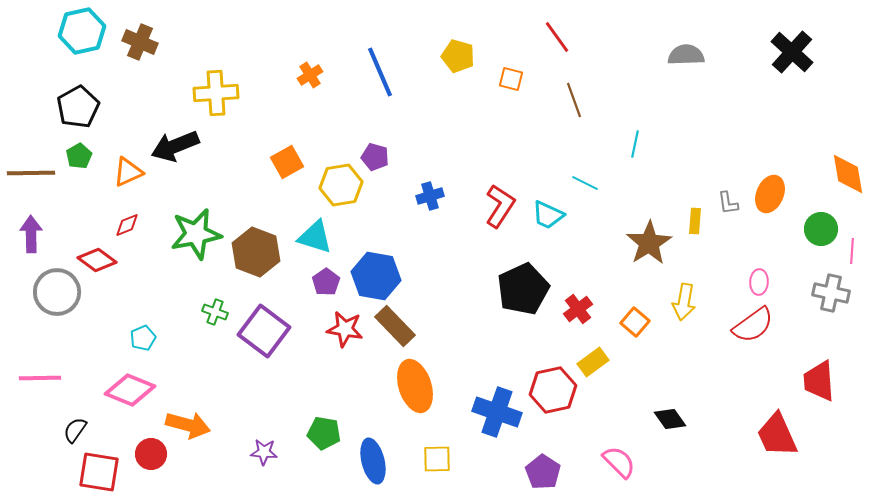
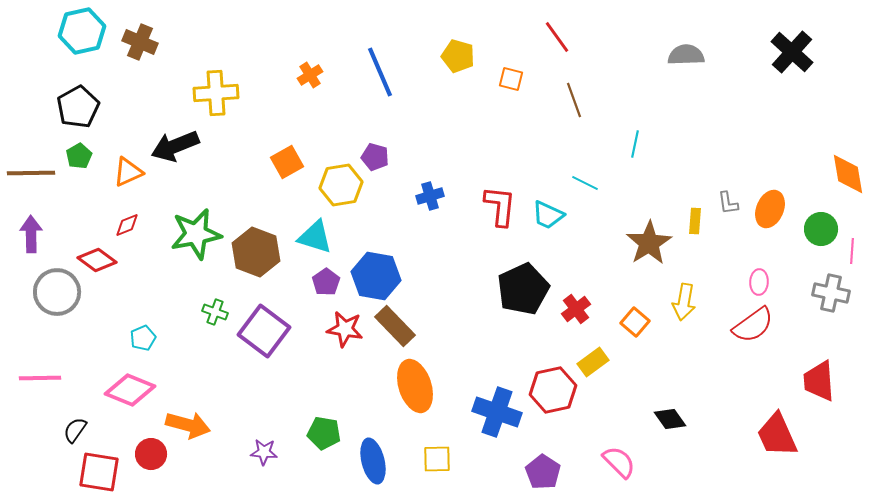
orange ellipse at (770, 194): moved 15 px down
red L-shape at (500, 206): rotated 27 degrees counterclockwise
red cross at (578, 309): moved 2 px left
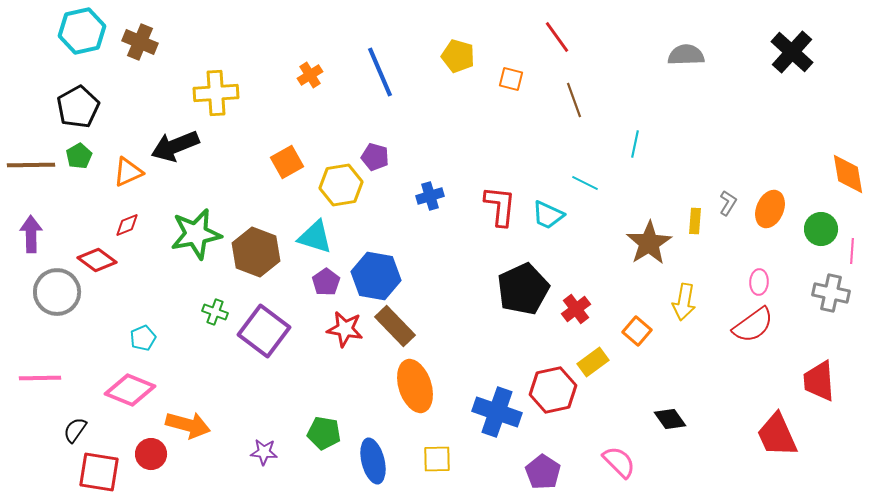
brown line at (31, 173): moved 8 px up
gray L-shape at (728, 203): rotated 140 degrees counterclockwise
orange square at (635, 322): moved 2 px right, 9 px down
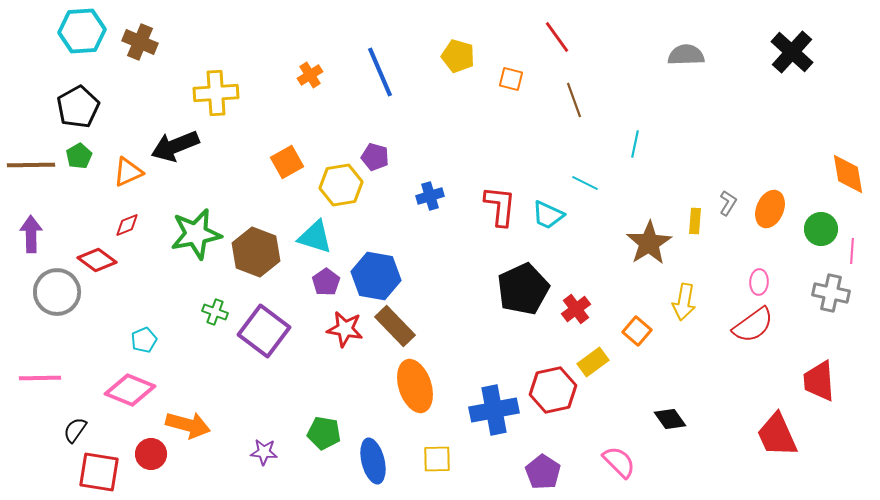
cyan hexagon at (82, 31): rotated 9 degrees clockwise
cyan pentagon at (143, 338): moved 1 px right, 2 px down
blue cross at (497, 412): moved 3 px left, 2 px up; rotated 30 degrees counterclockwise
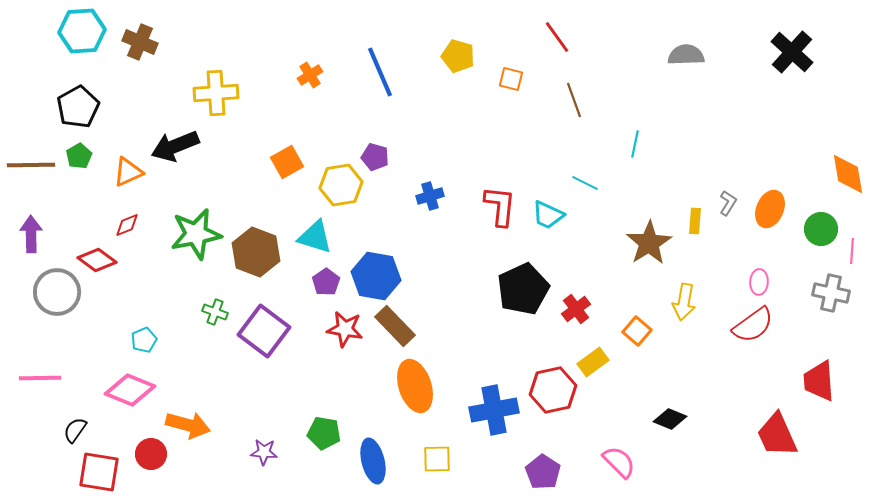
black diamond at (670, 419): rotated 32 degrees counterclockwise
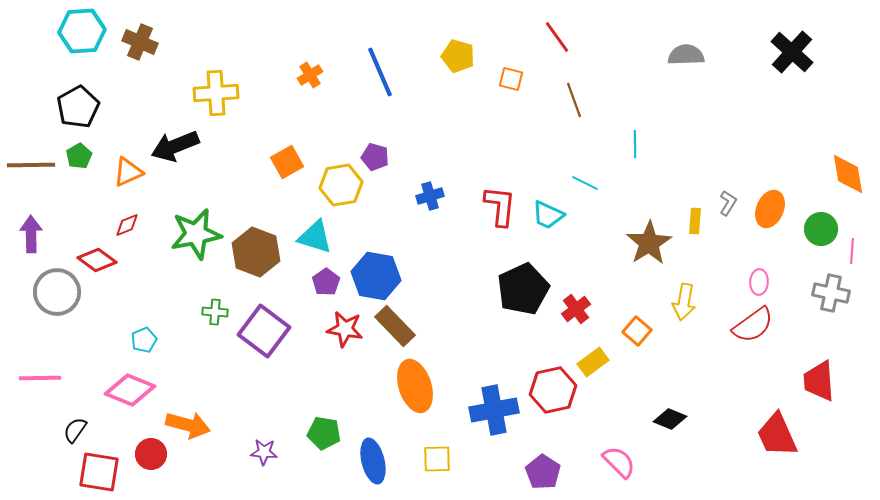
cyan line at (635, 144): rotated 12 degrees counterclockwise
green cross at (215, 312): rotated 15 degrees counterclockwise
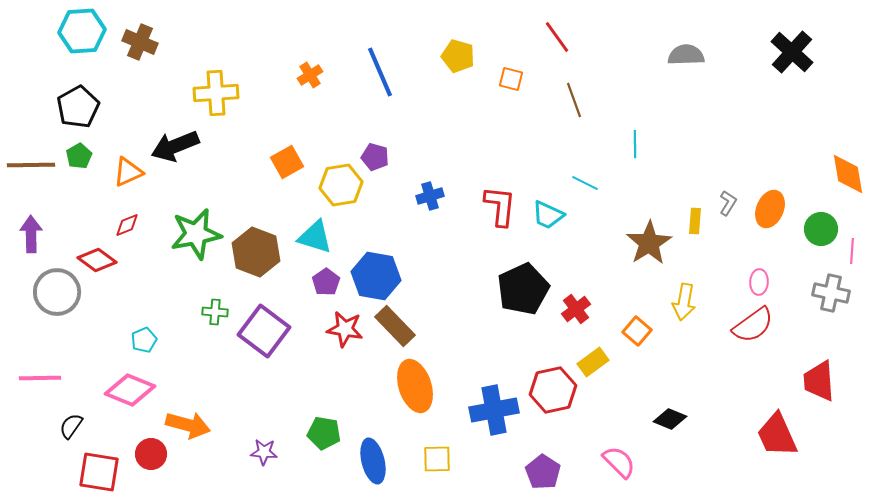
black semicircle at (75, 430): moved 4 px left, 4 px up
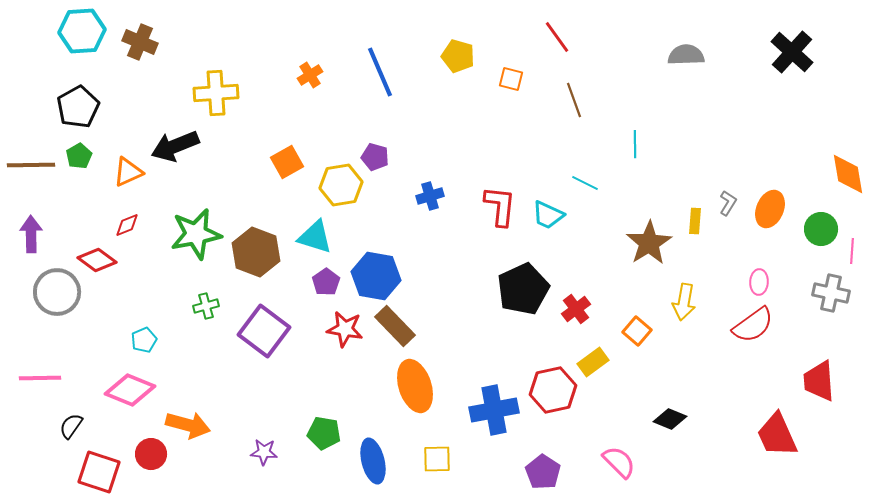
green cross at (215, 312): moved 9 px left, 6 px up; rotated 20 degrees counterclockwise
red square at (99, 472): rotated 9 degrees clockwise
